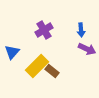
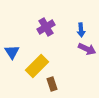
purple cross: moved 2 px right, 3 px up
blue triangle: rotated 14 degrees counterclockwise
brown rectangle: moved 13 px down; rotated 32 degrees clockwise
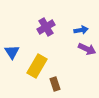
blue arrow: rotated 96 degrees counterclockwise
yellow rectangle: rotated 15 degrees counterclockwise
brown rectangle: moved 3 px right
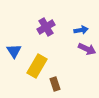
blue triangle: moved 2 px right, 1 px up
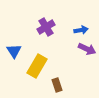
brown rectangle: moved 2 px right, 1 px down
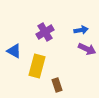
purple cross: moved 1 px left, 5 px down
blue triangle: rotated 28 degrees counterclockwise
yellow rectangle: rotated 15 degrees counterclockwise
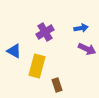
blue arrow: moved 2 px up
